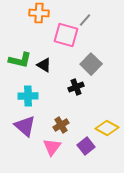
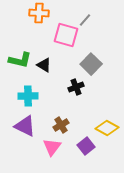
purple triangle: rotated 15 degrees counterclockwise
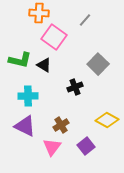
pink square: moved 12 px left, 2 px down; rotated 20 degrees clockwise
gray square: moved 7 px right
black cross: moved 1 px left
yellow diamond: moved 8 px up
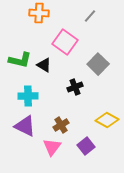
gray line: moved 5 px right, 4 px up
pink square: moved 11 px right, 5 px down
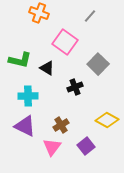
orange cross: rotated 18 degrees clockwise
black triangle: moved 3 px right, 3 px down
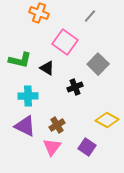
brown cross: moved 4 px left
purple square: moved 1 px right, 1 px down; rotated 18 degrees counterclockwise
